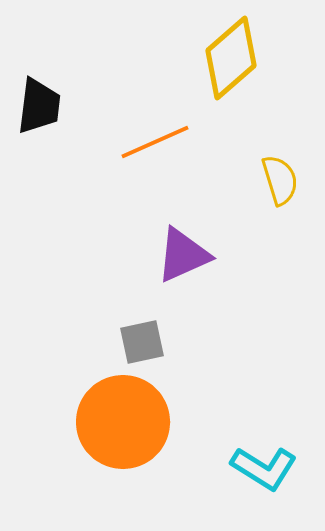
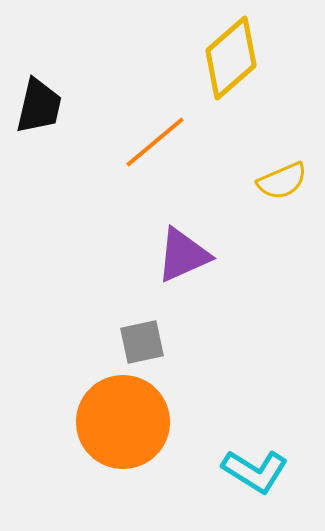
black trapezoid: rotated 6 degrees clockwise
orange line: rotated 16 degrees counterclockwise
yellow semicircle: moved 2 px right, 1 px down; rotated 84 degrees clockwise
cyan L-shape: moved 9 px left, 3 px down
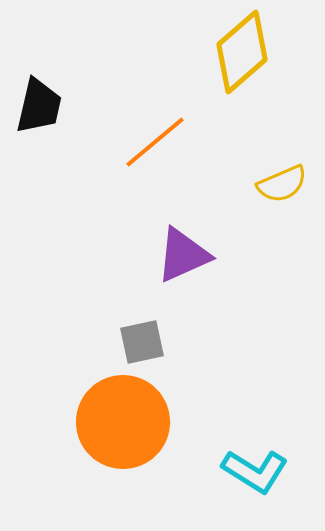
yellow diamond: moved 11 px right, 6 px up
yellow semicircle: moved 3 px down
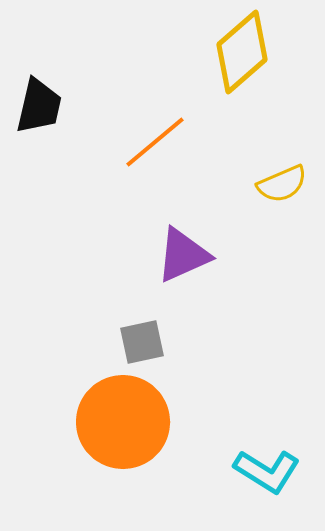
cyan L-shape: moved 12 px right
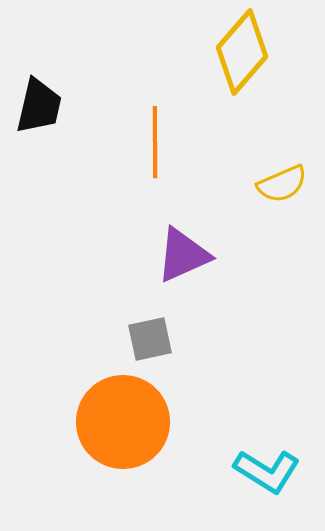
yellow diamond: rotated 8 degrees counterclockwise
orange line: rotated 50 degrees counterclockwise
gray square: moved 8 px right, 3 px up
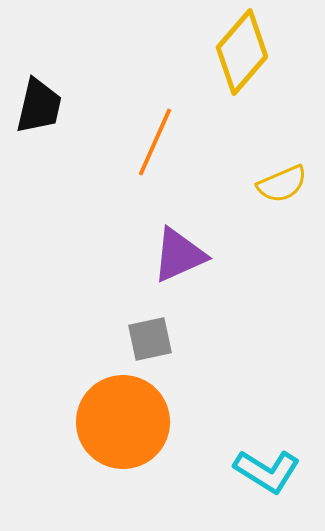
orange line: rotated 24 degrees clockwise
purple triangle: moved 4 px left
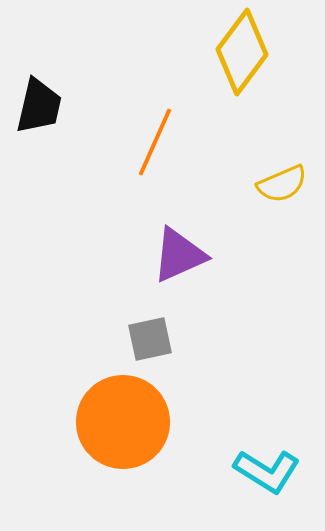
yellow diamond: rotated 4 degrees counterclockwise
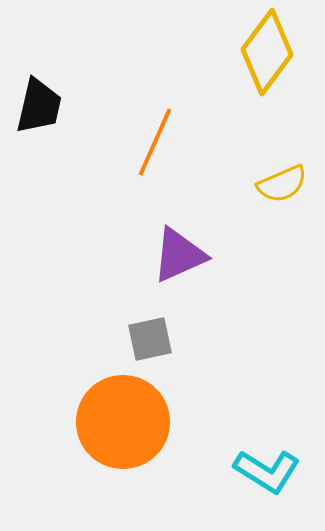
yellow diamond: moved 25 px right
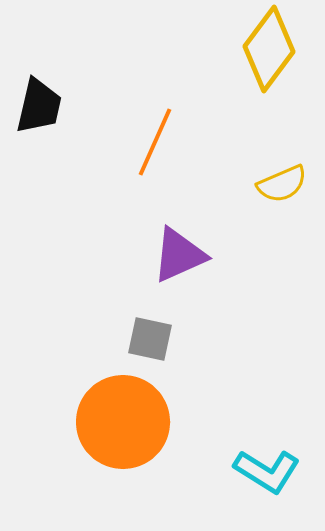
yellow diamond: moved 2 px right, 3 px up
gray square: rotated 24 degrees clockwise
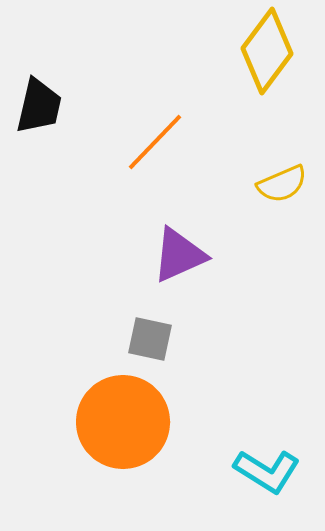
yellow diamond: moved 2 px left, 2 px down
orange line: rotated 20 degrees clockwise
